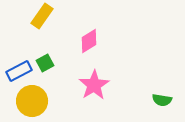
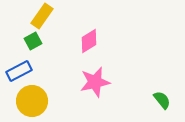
green square: moved 12 px left, 22 px up
pink star: moved 1 px right, 3 px up; rotated 20 degrees clockwise
green semicircle: rotated 138 degrees counterclockwise
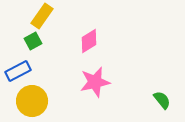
blue rectangle: moved 1 px left
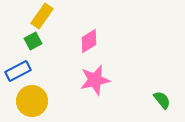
pink star: moved 2 px up
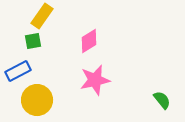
green square: rotated 18 degrees clockwise
yellow circle: moved 5 px right, 1 px up
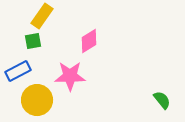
pink star: moved 25 px left, 4 px up; rotated 12 degrees clockwise
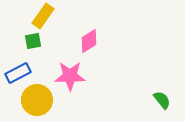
yellow rectangle: moved 1 px right
blue rectangle: moved 2 px down
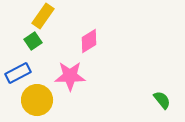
green square: rotated 24 degrees counterclockwise
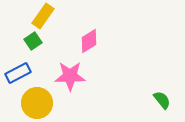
yellow circle: moved 3 px down
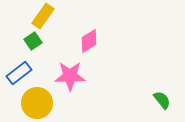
blue rectangle: moved 1 px right; rotated 10 degrees counterclockwise
